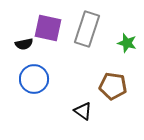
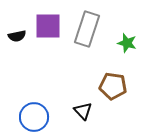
purple square: moved 2 px up; rotated 12 degrees counterclockwise
black semicircle: moved 7 px left, 8 px up
blue circle: moved 38 px down
black triangle: rotated 12 degrees clockwise
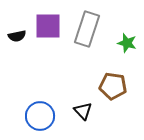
blue circle: moved 6 px right, 1 px up
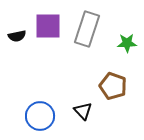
green star: rotated 18 degrees counterclockwise
brown pentagon: rotated 12 degrees clockwise
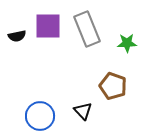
gray rectangle: rotated 40 degrees counterclockwise
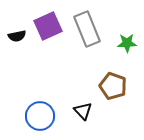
purple square: rotated 24 degrees counterclockwise
